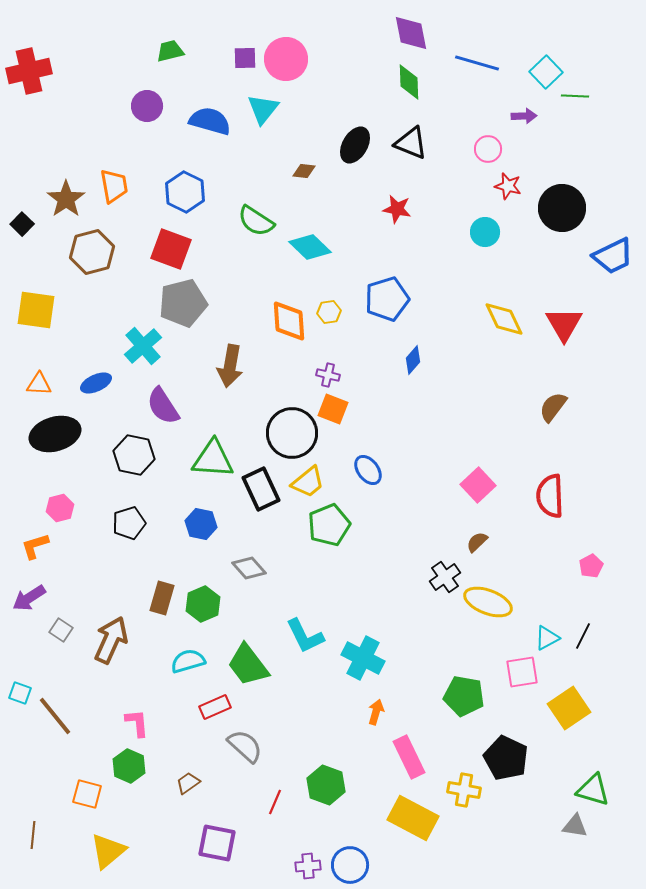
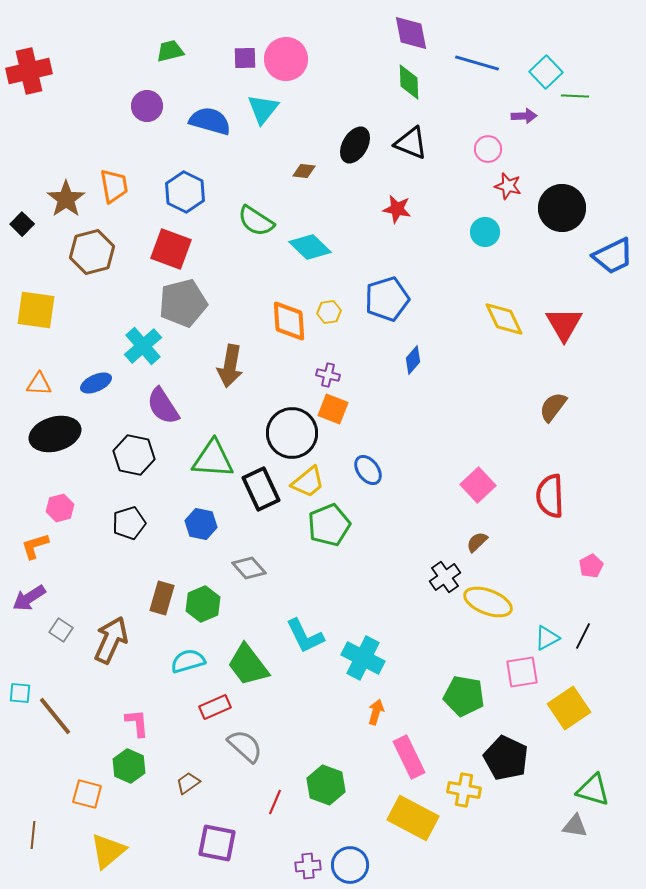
cyan square at (20, 693): rotated 15 degrees counterclockwise
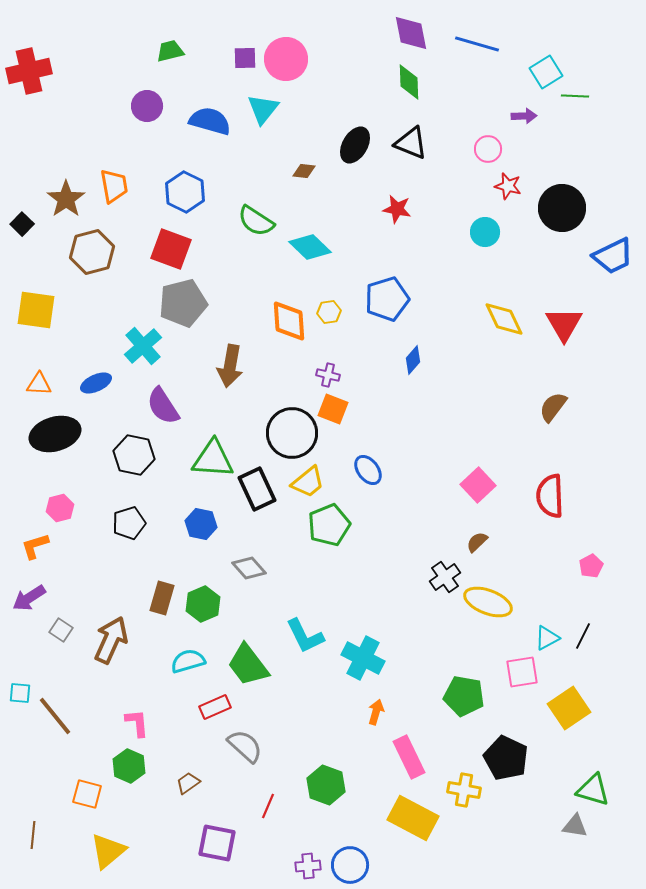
blue line at (477, 63): moved 19 px up
cyan square at (546, 72): rotated 12 degrees clockwise
black rectangle at (261, 489): moved 4 px left
red line at (275, 802): moved 7 px left, 4 px down
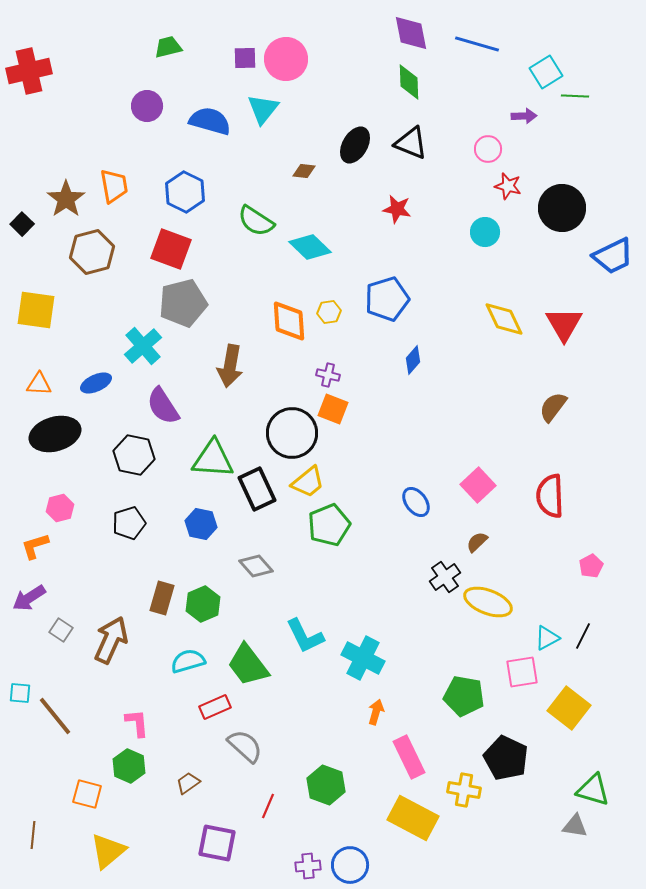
green trapezoid at (170, 51): moved 2 px left, 4 px up
blue ellipse at (368, 470): moved 48 px right, 32 px down
gray diamond at (249, 568): moved 7 px right, 2 px up
yellow square at (569, 708): rotated 18 degrees counterclockwise
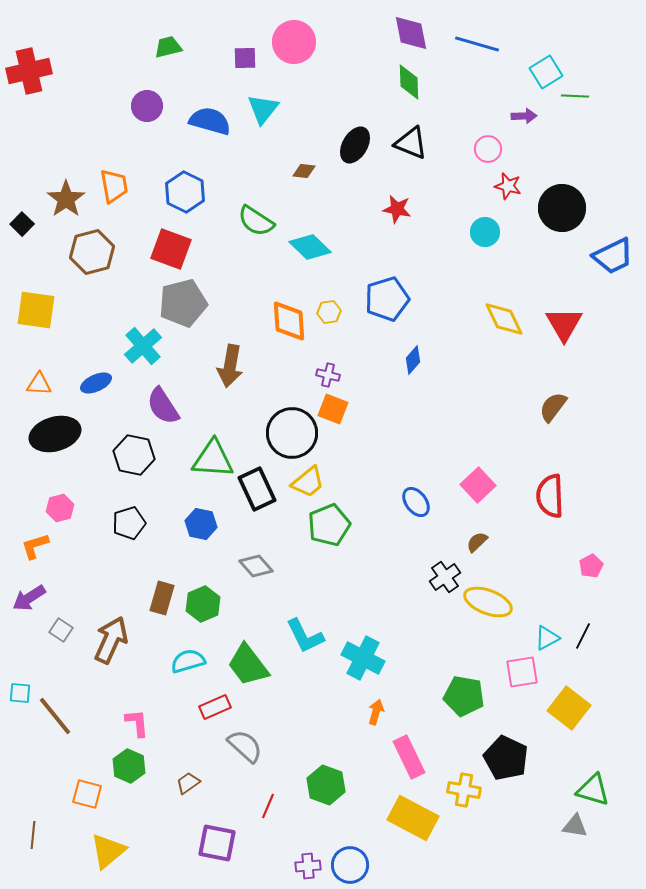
pink circle at (286, 59): moved 8 px right, 17 px up
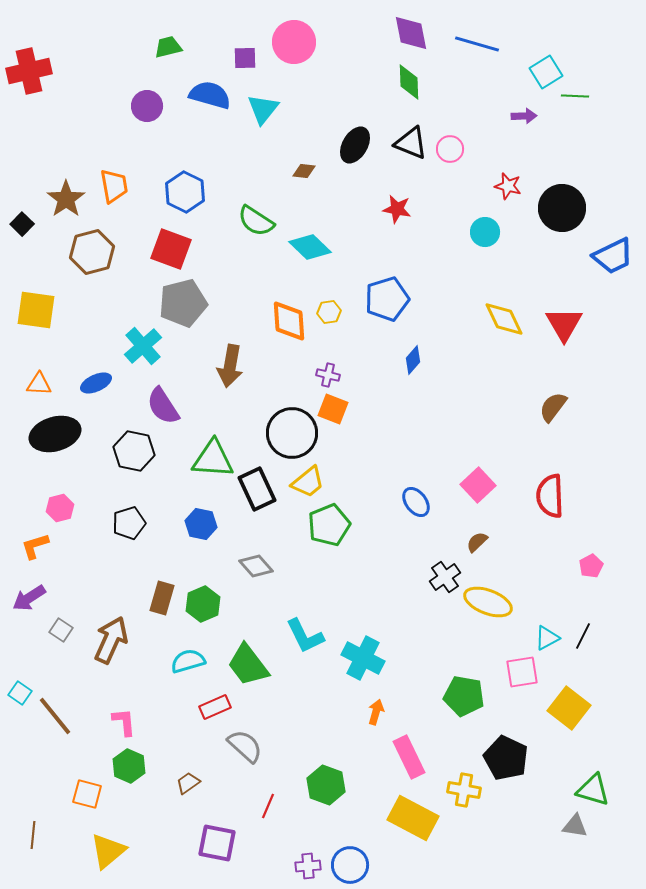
blue semicircle at (210, 121): moved 26 px up
pink circle at (488, 149): moved 38 px left
black hexagon at (134, 455): moved 4 px up
cyan square at (20, 693): rotated 30 degrees clockwise
pink L-shape at (137, 723): moved 13 px left, 1 px up
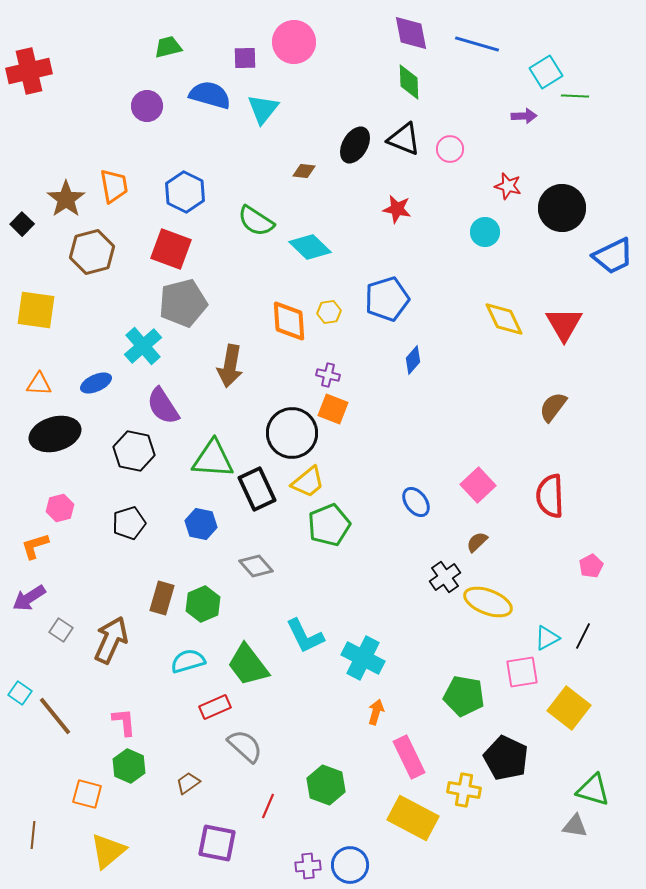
black triangle at (411, 143): moved 7 px left, 4 px up
